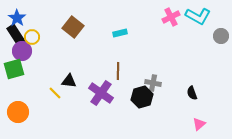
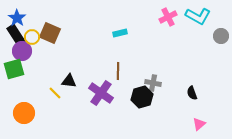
pink cross: moved 3 px left
brown square: moved 23 px left, 6 px down; rotated 15 degrees counterclockwise
orange circle: moved 6 px right, 1 px down
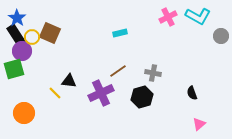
brown line: rotated 54 degrees clockwise
gray cross: moved 10 px up
purple cross: rotated 30 degrees clockwise
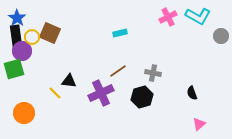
black rectangle: moved 1 px down; rotated 25 degrees clockwise
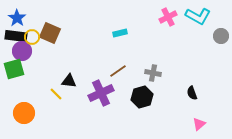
black rectangle: rotated 75 degrees counterclockwise
yellow line: moved 1 px right, 1 px down
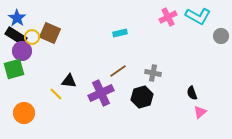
black rectangle: rotated 25 degrees clockwise
pink triangle: moved 1 px right, 12 px up
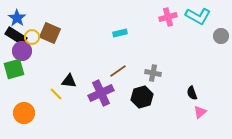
pink cross: rotated 12 degrees clockwise
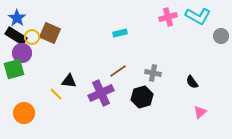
purple circle: moved 2 px down
black semicircle: moved 11 px up; rotated 16 degrees counterclockwise
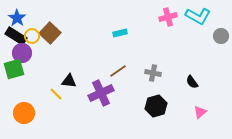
brown square: rotated 20 degrees clockwise
yellow circle: moved 1 px up
black hexagon: moved 14 px right, 9 px down
